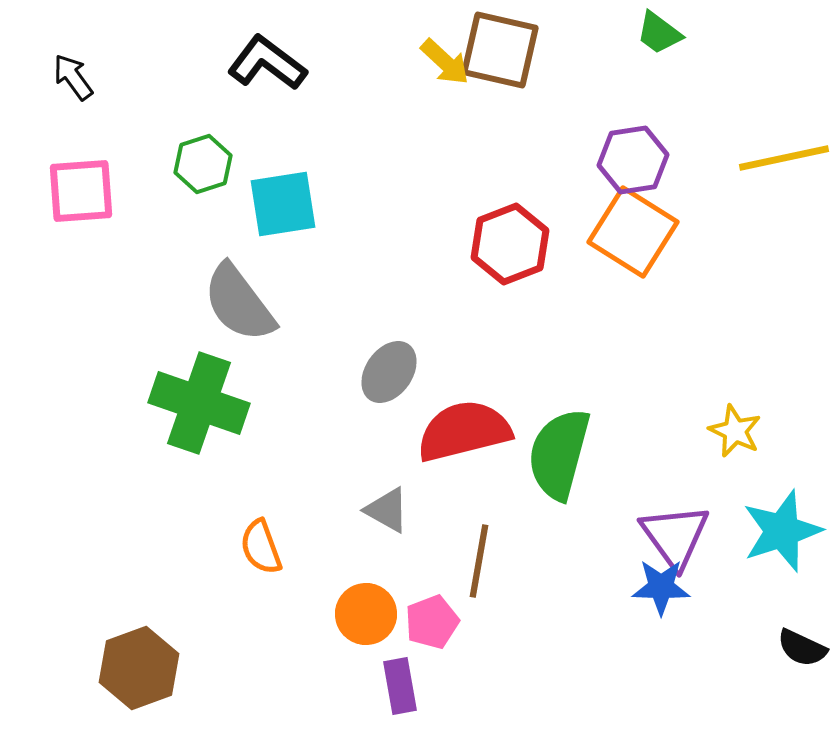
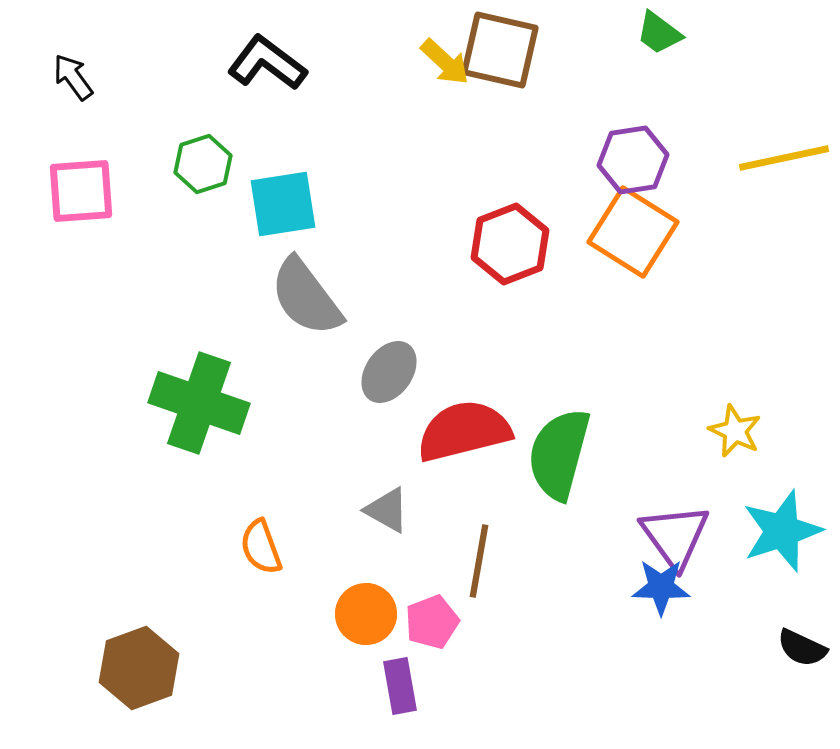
gray semicircle: moved 67 px right, 6 px up
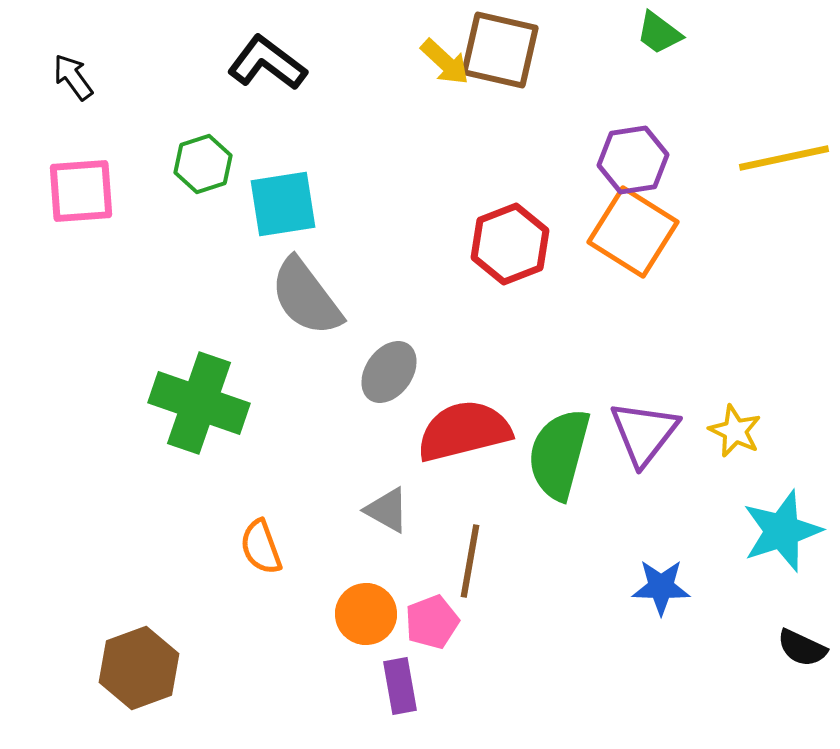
purple triangle: moved 31 px left, 103 px up; rotated 14 degrees clockwise
brown line: moved 9 px left
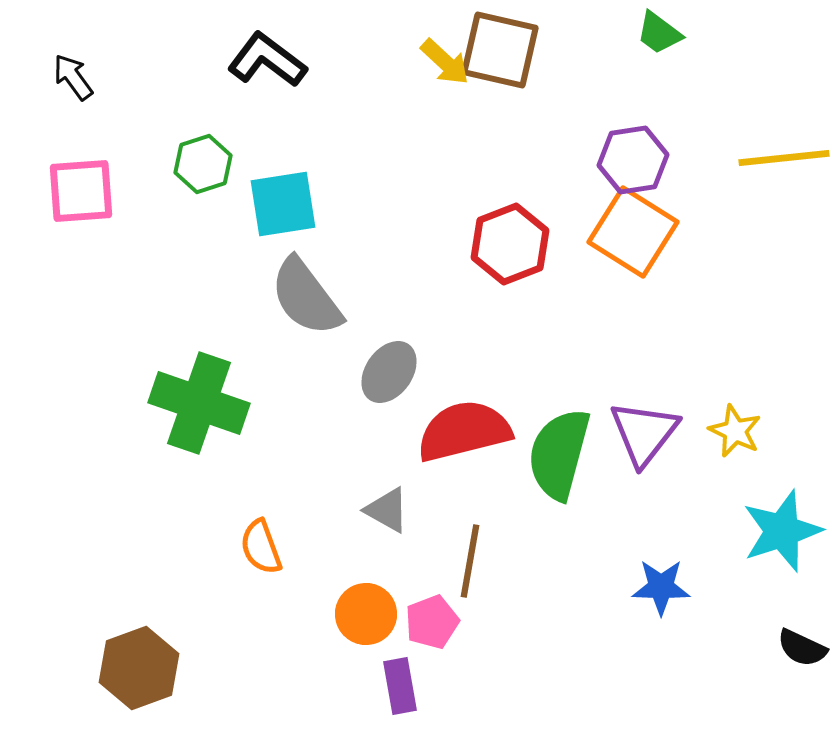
black L-shape: moved 3 px up
yellow line: rotated 6 degrees clockwise
